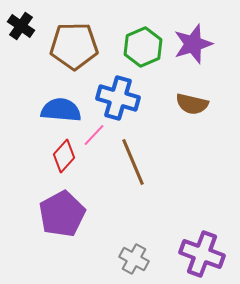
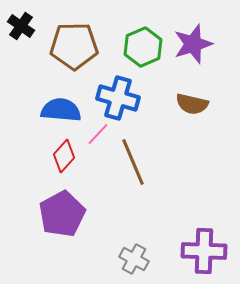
pink line: moved 4 px right, 1 px up
purple cross: moved 2 px right, 3 px up; rotated 18 degrees counterclockwise
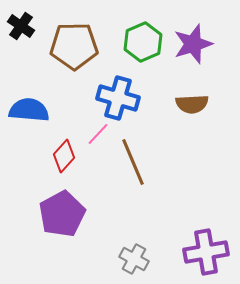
green hexagon: moved 5 px up
brown semicircle: rotated 16 degrees counterclockwise
blue semicircle: moved 32 px left
purple cross: moved 2 px right, 1 px down; rotated 12 degrees counterclockwise
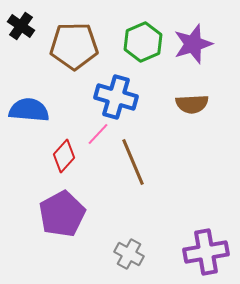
blue cross: moved 2 px left, 1 px up
gray cross: moved 5 px left, 5 px up
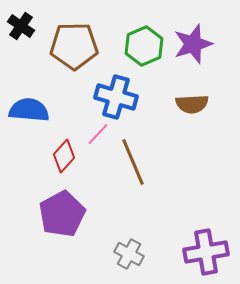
green hexagon: moved 1 px right, 4 px down
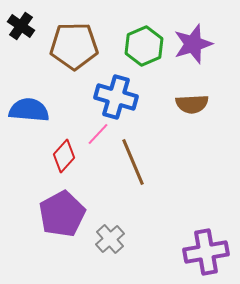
gray cross: moved 19 px left, 15 px up; rotated 20 degrees clockwise
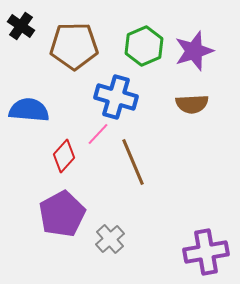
purple star: moved 1 px right, 7 px down
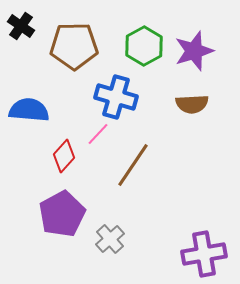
green hexagon: rotated 6 degrees counterclockwise
brown line: moved 3 px down; rotated 57 degrees clockwise
purple cross: moved 2 px left, 2 px down
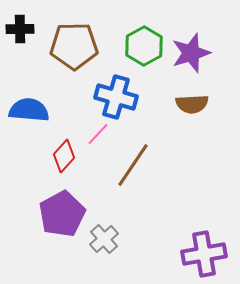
black cross: moved 1 px left, 3 px down; rotated 36 degrees counterclockwise
purple star: moved 3 px left, 2 px down
gray cross: moved 6 px left
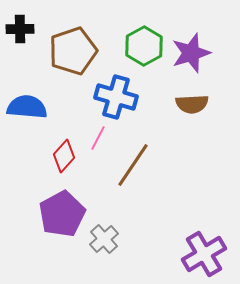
brown pentagon: moved 1 px left, 5 px down; rotated 18 degrees counterclockwise
blue semicircle: moved 2 px left, 3 px up
pink line: moved 4 px down; rotated 15 degrees counterclockwise
purple cross: rotated 21 degrees counterclockwise
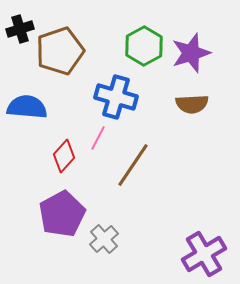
black cross: rotated 16 degrees counterclockwise
brown pentagon: moved 13 px left
